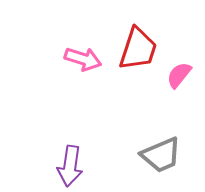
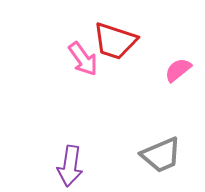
red trapezoid: moved 23 px left, 8 px up; rotated 90 degrees clockwise
pink arrow: rotated 36 degrees clockwise
pink semicircle: moved 1 px left, 5 px up; rotated 12 degrees clockwise
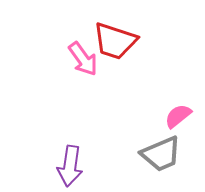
pink semicircle: moved 46 px down
gray trapezoid: moved 1 px up
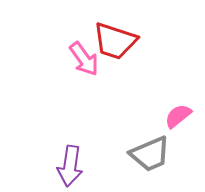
pink arrow: moved 1 px right
gray trapezoid: moved 11 px left
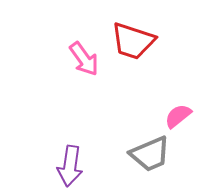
red trapezoid: moved 18 px right
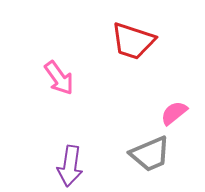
pink arrow: moved 25 px left, 19 px down
pink semicircle: moved 4 px left, 3 px up
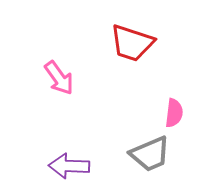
red trapezoid: moved 1 px left, 2 px down
pink semicircle: rotated 136 degrees clockwise
purple arrow: moved 1 px left; rotated 84 degrees clockwise
